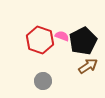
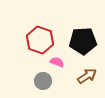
pink semicircle: moved 5 px left, 26 px down
black pentagon: rotated 24 degrees clockwise
brown arrow: moved 1 px left, 10 px down
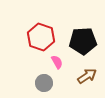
red hexagon: moved 1 px right, 3 px up
pink semicircle: rotated 40 degrees clockwise
gray circle: moved 1 px right, 2 px down
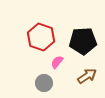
pink semicircle: rotated 112 degrees counterclockwise
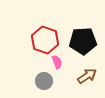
red hexagon: moved 4 px right, 3 px down
pink semicircle: rotated 120 degrees clockwise
gray circle: moved 2 px up
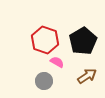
black pentagon: rotated 28 degrees counterclockwise
pink semicircle: rotated 40 degrees counterclockwise
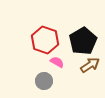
brown arrow: moved 3 px right, 11 px up
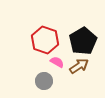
brown arrow: moved 11 px left, 1 px down
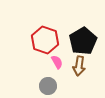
pink semicircle: rotated 32 degrees clockwise
brown arrow: rotated 132 degrees clockwise
gray circle: moved 4 px right, 5 px down
